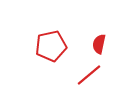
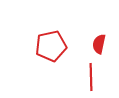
red line: moved 2 px right, 2 px down; rotated 52 degrees counterclockwise
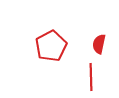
red pentagon: rotated 16 degrees counterclockwise
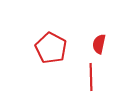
red pentagon: moved 2 px down; rotated 16 degrees counterclockwise
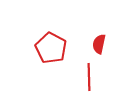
red line: moved 2 px left
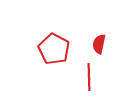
red pentagon: moved 3 px right, 1 px down
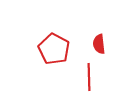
red semicircle: rotated 18 degrees counterclockwise
